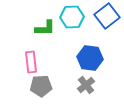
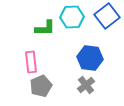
gray pentagon: rotated 20 degrees counterclockwise
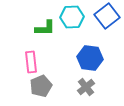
gray cross: moved 2 px down
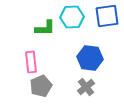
blue square: rotated 30 degrees clockwise
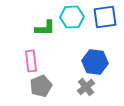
blue square: moved 2 px left, 1 px down
blue hexagon: moved 5 px right, 4 px down
pink rectangle: moved 1 px up
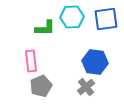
blue square: moved 1 px right, 2 px down
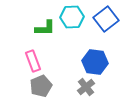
blue square: rotated 30 degrees counterclockwise
pink rectangle: moved 2 px right; rotated 15 degrees counterclockwise
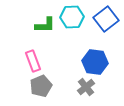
green L-shape: moved 3 px up
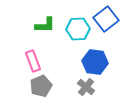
cyan hexagon: moved 6 px right, 12 px down
gray cross: rotated 12 degrees counterclockwise
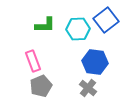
blue square: moved 1 px down
gray cross: moved 2 px right, 1 px down
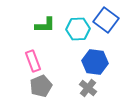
blue square: rotated 15 degrees counterclockwise
